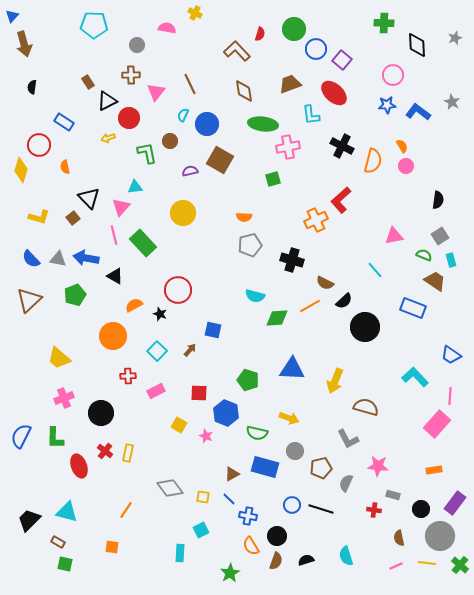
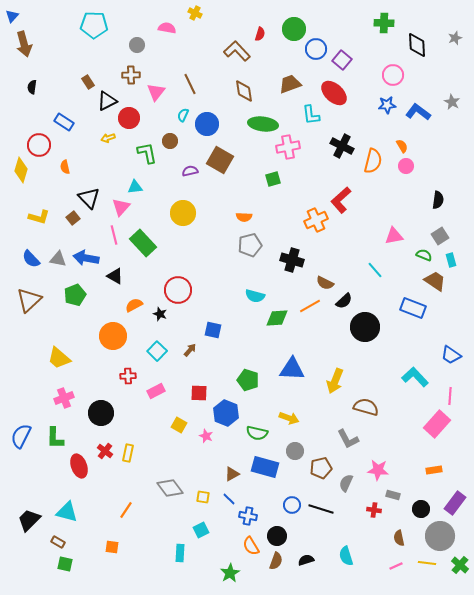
pink star at (378, 466): moved 4 px down
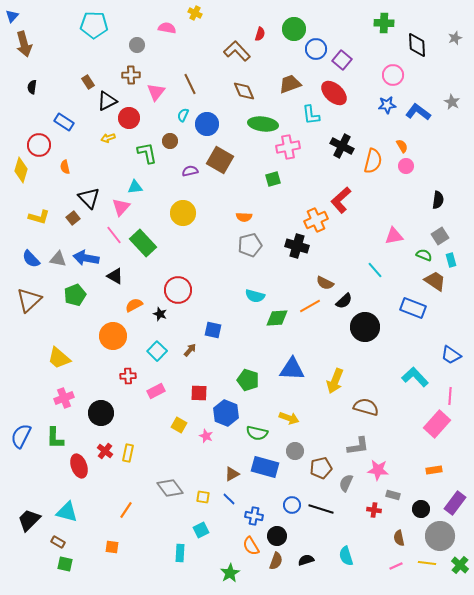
brown diamond at (244, 91): rotated 15 degrees counterclockwise
pink line at (114, 235): rotated 24 degrees counterclockwise
black cross at (292, 260): moved 5 px right, 14 px up
gray L-shape at (348, 439): moved 10 px right, 7 px down; rotated 70 degrees counterclockwise
blue cross at (248, 516): moved 6 px right
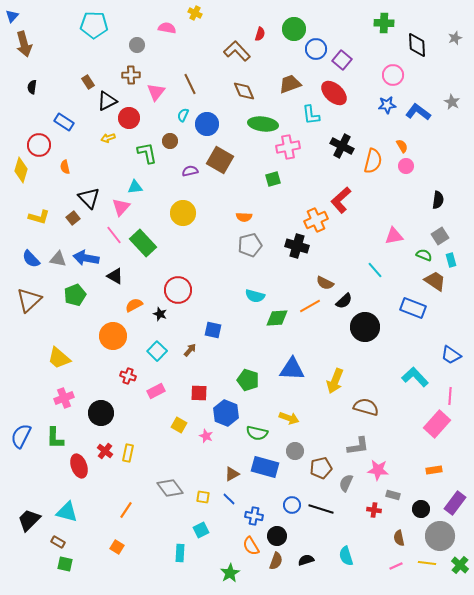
red cross at (128, 376): rotated 21 degrees clockwise
orange square at (112, 547): moved 5 px right; rotated 24 degrees clockwise
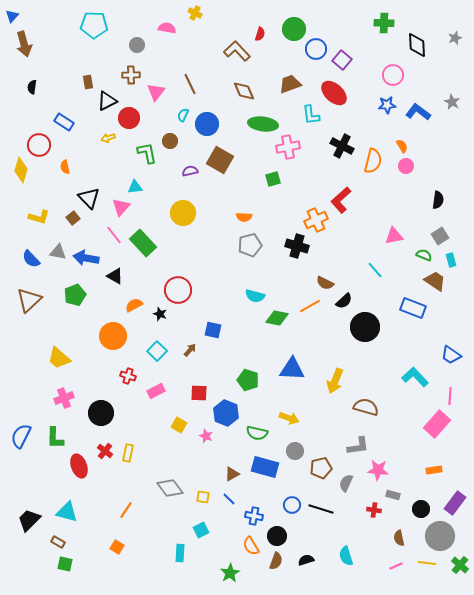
brown rectangle at (88, 82): rotated 24 degrees clockwise
gray triangle at (58, 259): moved 7 px up
green diamond at (277, 318): rotated 15 degrees clockwise
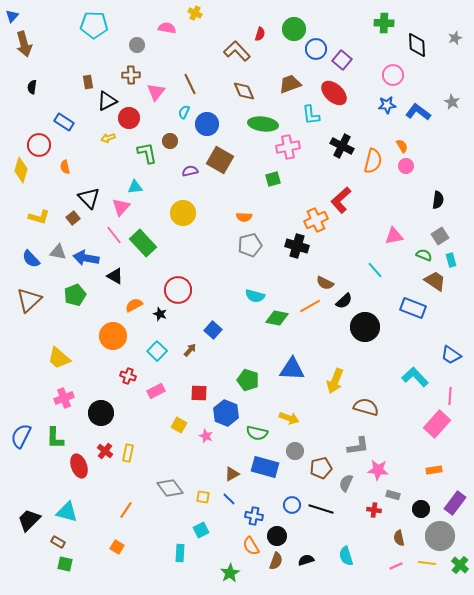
cyan semicircle at (183, 115): moved 1 px right, 3 px up
blue square at (213, 330): rotated 30 degrees clockwise
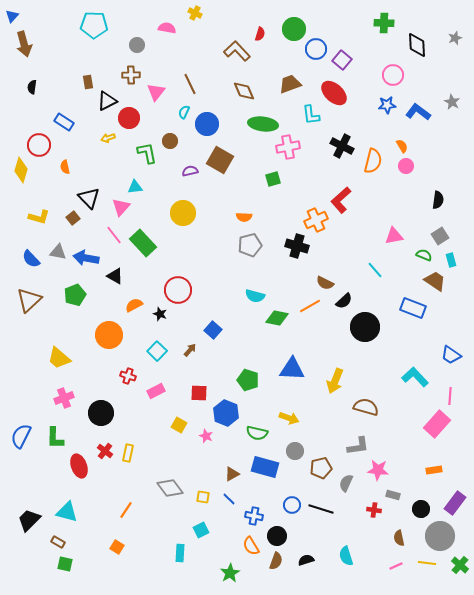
orange circle at (113, 336): moved 4 px left, 1 px up
